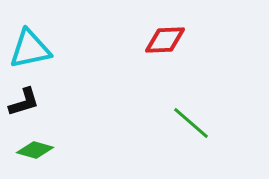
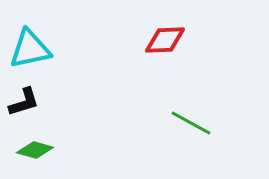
green line: rotated 12 degrees counterclockwise
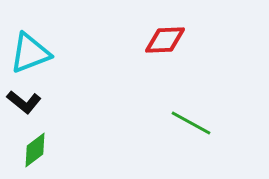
cyan triangle: moved 4 px down; rotated 9 degrees counterclockwise
black L-shape: rotated 56 degrees clockwise
green diamond: rotated 54 degrees counterclockwise
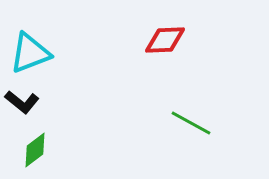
black L-shape: moved 2 px left
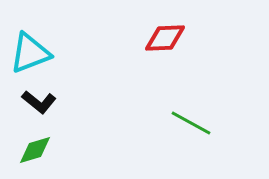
red diamond: moved 2 px up
black L-shape: moved 17 px right
green diamond: rotated 21 degrees clockwise
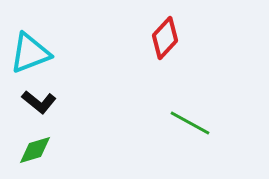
red diamond: rotated 45 degrees counterclockwise
green line: moved 1 px left
